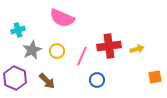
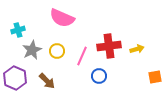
blue circle: moved 2 px right, 4 px up
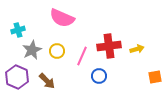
purple hexagon: moved 2 px right, 1 px up
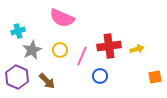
cyan cross: moved 1 px down
yellow circle: moved 3 px right, 1 px up
blue circle: moved 1 px right
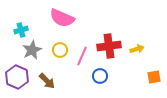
cyan cross: moved 3 px right, 1 px up
orange square: moved 1 px left
